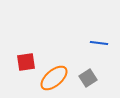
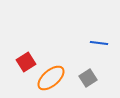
red square: rotated 24 degrees counterclockwise
orange ellipse: moved 3 px left
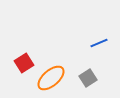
blue line: rotated 30 degrees counterclockwise
red square: moved 2 px left, 1 px down
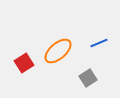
orange ellipse: moved 7 px right, 27 px up
